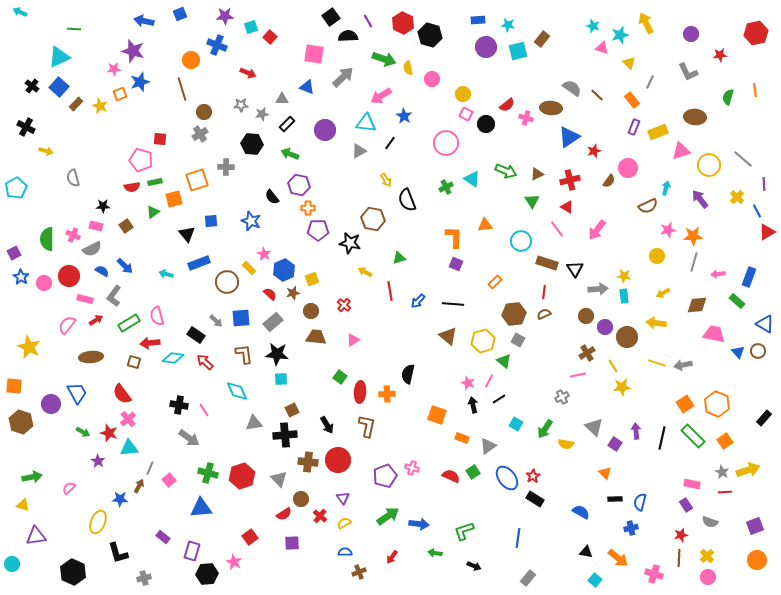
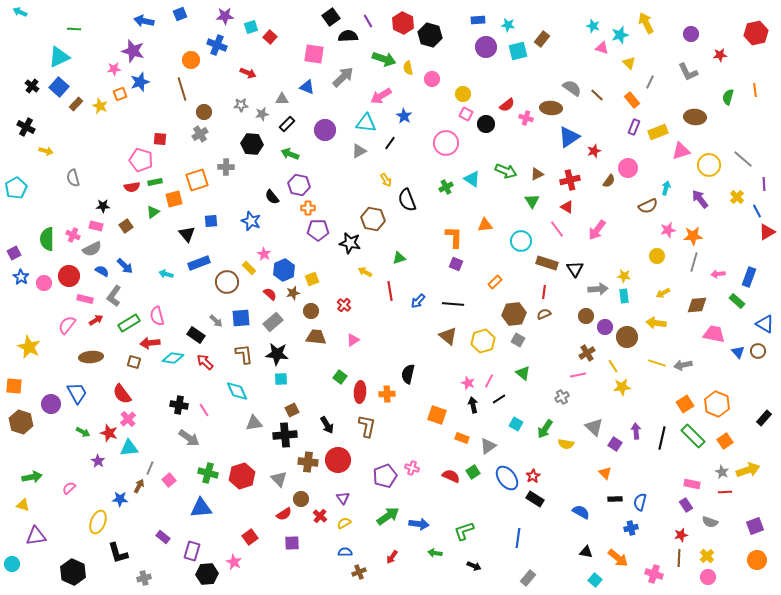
green triangle at (504, 361): moved 19 px right, 12 px down
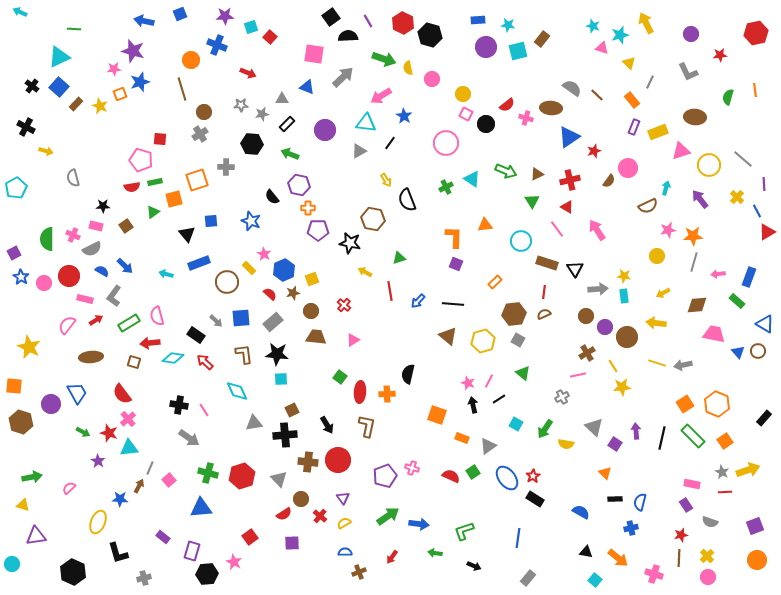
pink arrow at (597, 230): rotated 110 degrees clockwise
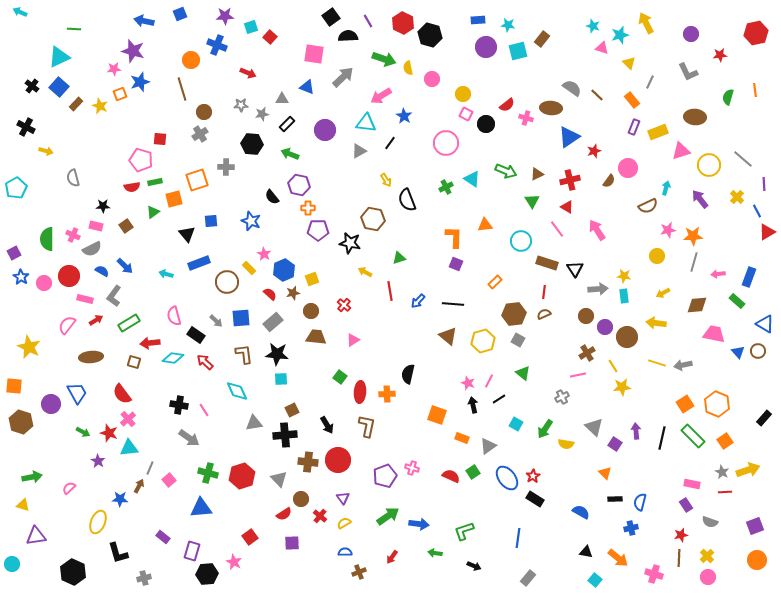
pink semicircle at (157, 316): moved 17 px right
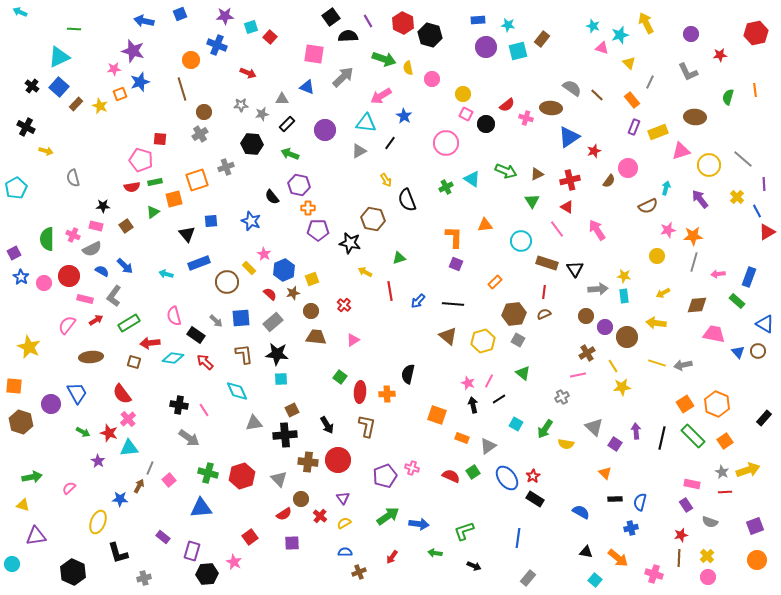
gray cross at (226, 167): rotated 21 degrees counterclockwise
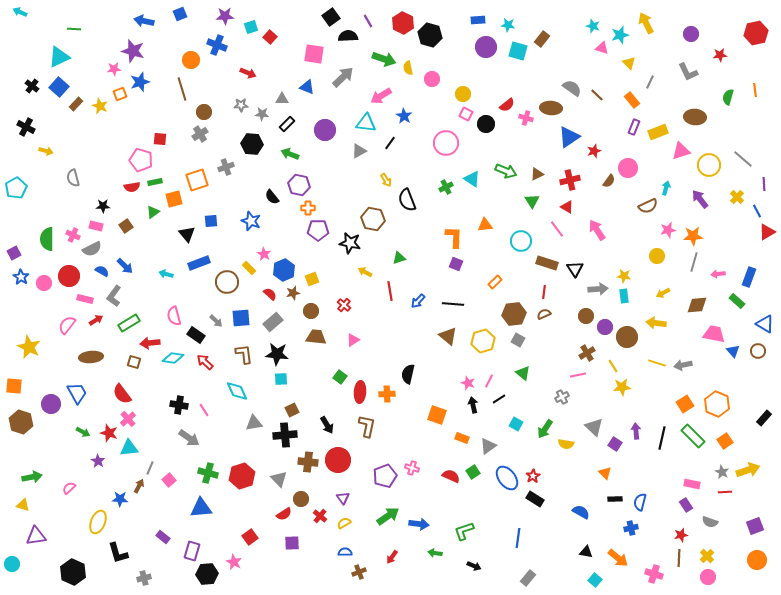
cyan square at (518, 51): rotated 30 degrees clockwise
gray star at (262, 114): rotated 16 degrees clockwise
blue triangle at (738, 352): moved 5 px left, 1 px up
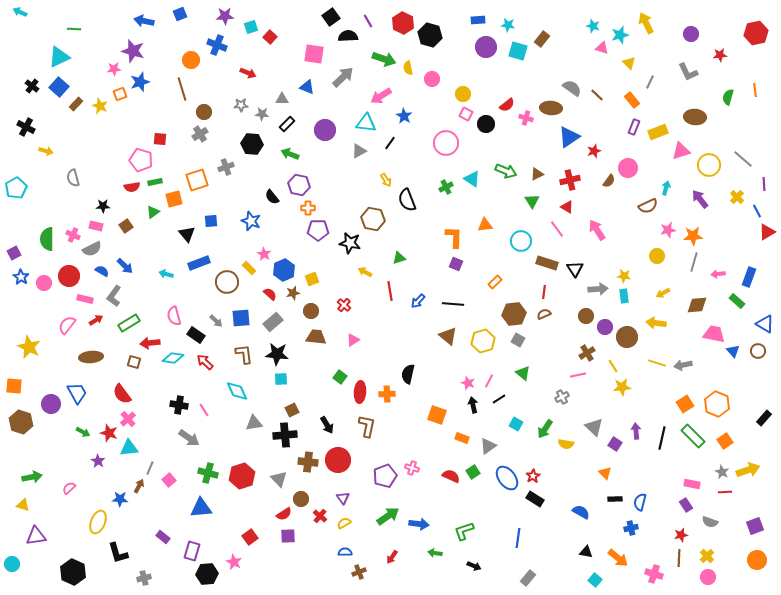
purple square at (292, 543): moved 4 px left, 7 px up
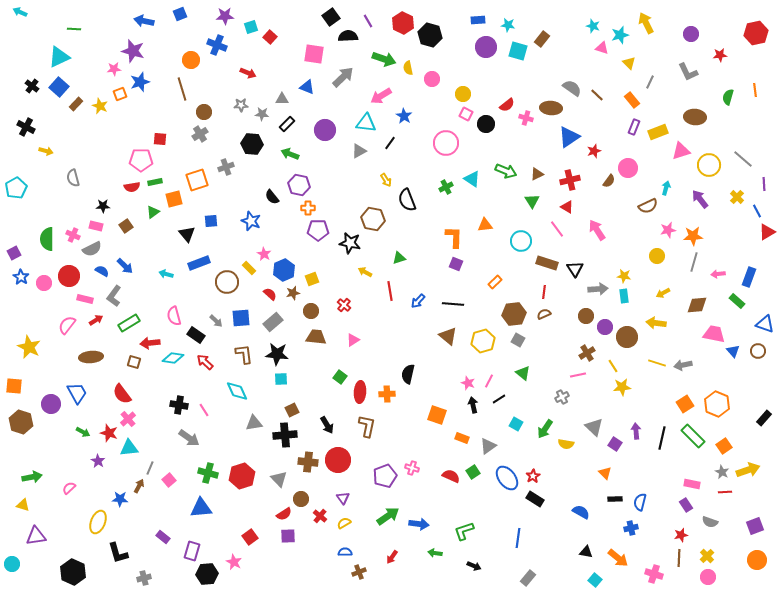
pink pentagon at (141, 160): rotated 15 degrees counterclockwise
blue triangle at (765, 324): rotated 12 degrees counterclockwise
orange square at (725, 441): moved 1 px left, 5 px down
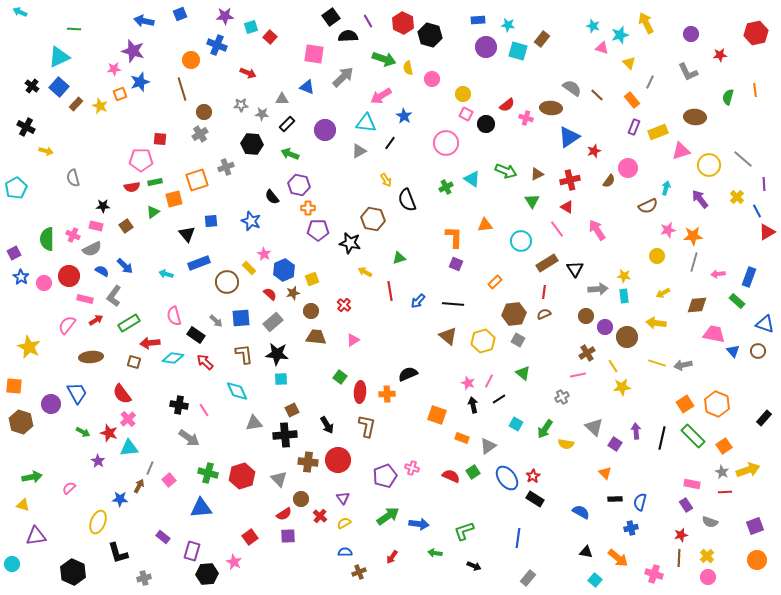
brown rectangle at (547, 263): rotated 50 degrees counterclockwise
black semicircle at (408, 374): rotated 54 degrees clockwise
